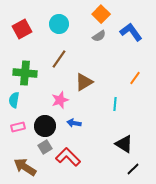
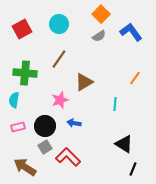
black line: rotated 24 degrees counterclockwise
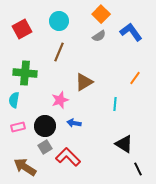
cyan circle: moved 3 px up
brown line: moved 7 px up; rotated 12 degrees counterclockwise
black line: moved 5 px right; rotated 48 degrees counterclockwise
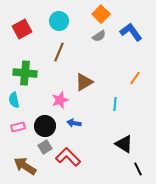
cyan semicircle: rotated 21 degrees counterclockwise
brown arrow: moved 1 px up
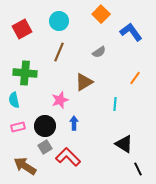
gray semicircle: moved 16 px down
blue arrow: rotated 80 degrees clockwise
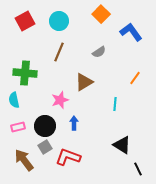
red square: moved 3 px right, 8 px up
black triangle: moved 2 px left, 1 px down
red L-shape: rotated 25 degrees counterclockwise
brown arrow: moved 1 px left, 6 px up; rotated 20 degrees clockwise
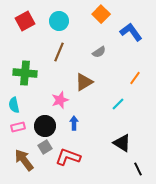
cyan semicircle: moved 5 px down
cyan line: moved 3 px right; rotated 40 degrees clockwise
black triangle: moved 2 px up
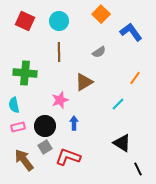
red square: rotated 36 degrees counterclockwise
brown line: rotated 24 degrees counterclockwise
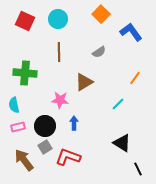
cyan circle: moved 1 px left, 2 px up
pink star: rotated 24 degrees clockwise
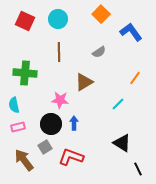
black circle: moved 6 px right, 2 px up
red L-shape: moved 3 px right
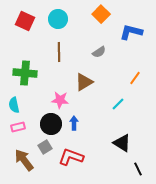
blue L-shape: rotated 40 degrees counterclockwise
